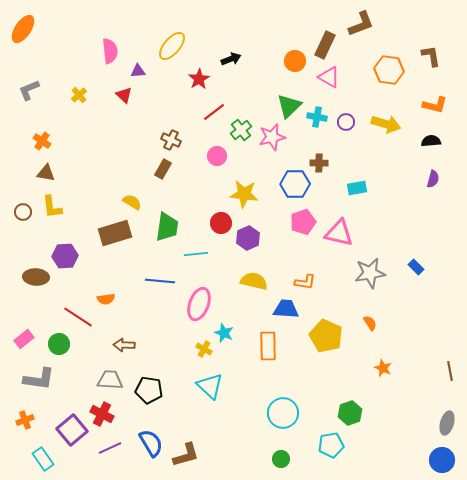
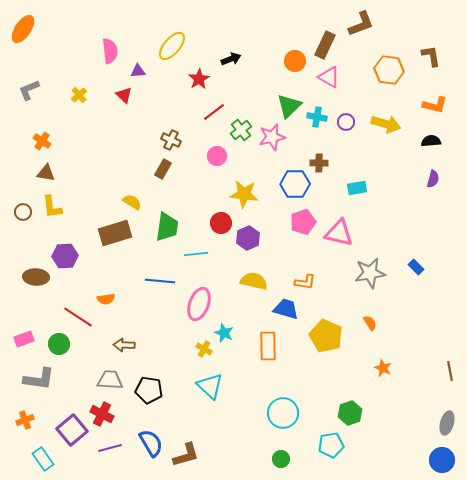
blue trapezoid at (286, 309): rotated 12 degrees clockwise
pink rectangle at (24, 339): rotated 18 degrees clockwise
purple line at (110, 448): rotated 10 degrees clockwise
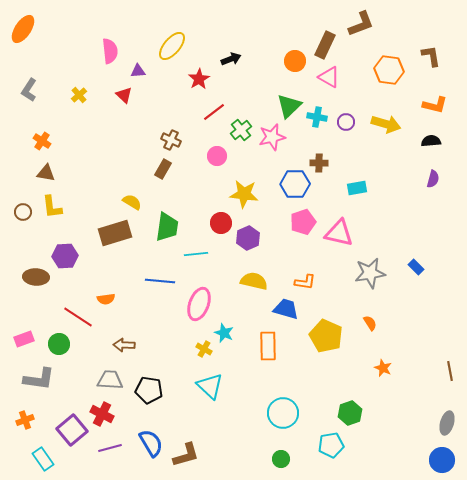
gray L-shape at (29, 90): rotated 35 degrees counterclockwise
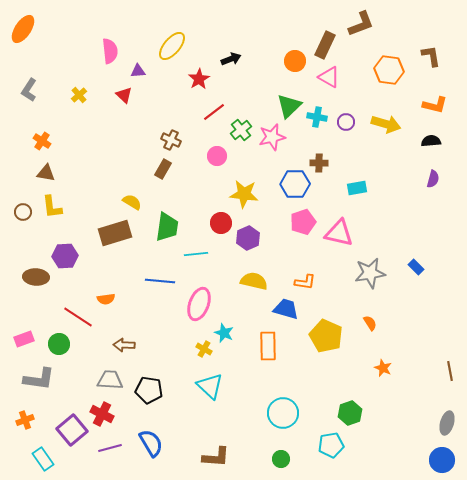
brown L-shape at (186, 455): moved 30 px right, 2 px down; rotated 20 degrees clockwise
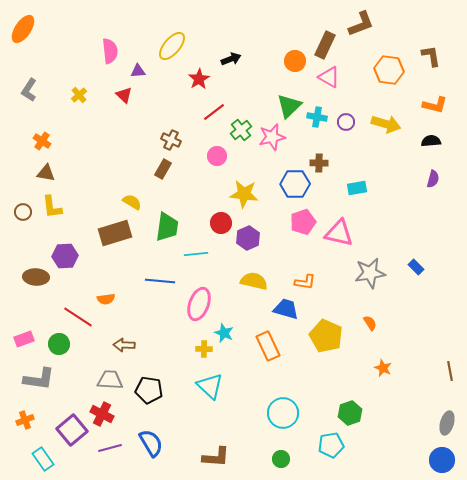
orange rectangle at (268, 346): rotated 24 degrees counterclockwise
yellow cross at (204, 349): rotated 28 degrees counterclockwise
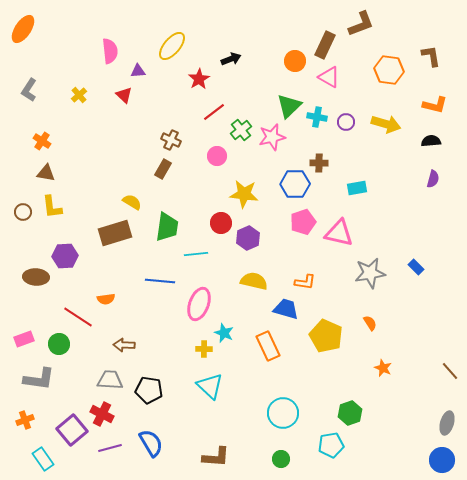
brown line at (450, 371): rotated 30 degrees counterclockwise
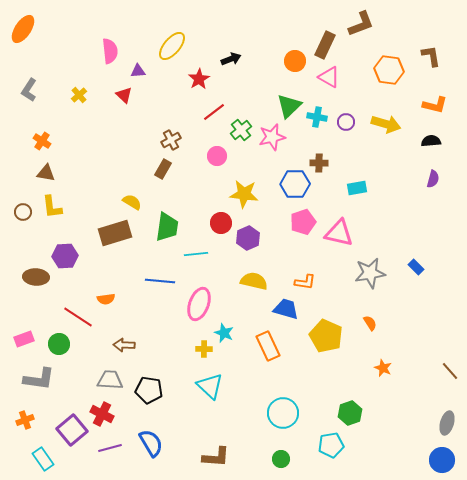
brown cross at (171, 140): rotated 36 degrees clockwise
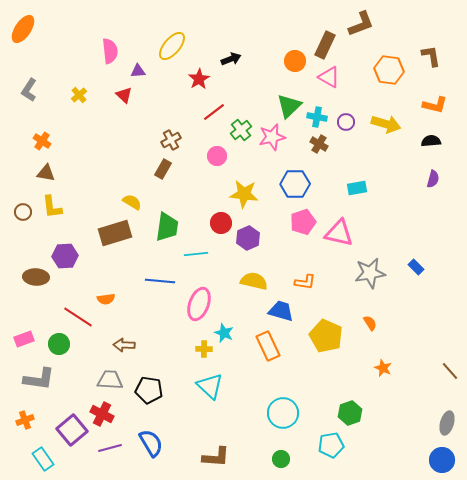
brown cross at (319, 163): moved 19 px up; rotated 30 degrees clockwise
blue trapezoid at (286, 309): moved 5 px left, 2 px down
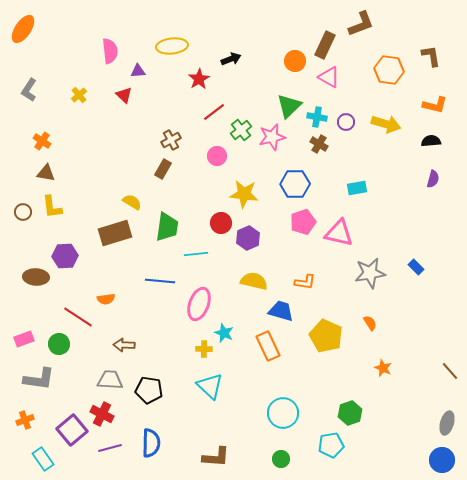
yellow ellipse at (172, 46): rotated 44 degrees clockwise
blue semicircle at (151, 443): rotated 32 degrees clockwise
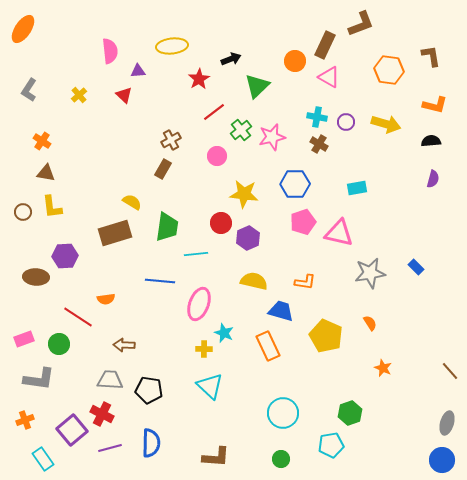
green triangle at (289, 106): moved 32 px left, 20 px up
